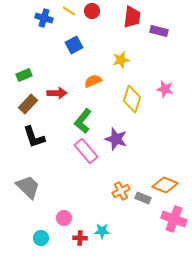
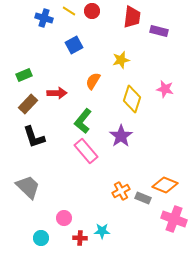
orange semicircle: rotated 36 degrees counterclockwise
purple star: moved 5 px right, 3 px up; rotated 20 degrees clockwise
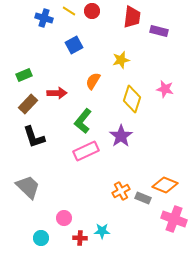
pink rectangle: rotated 75 degrees counterclockwise
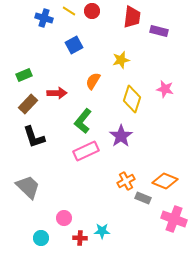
orange diamond: moved 4 px up
orange cross: moved 5 px right, 10 px up
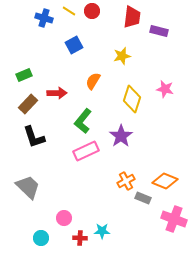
yellow star: moved 1 px right, 4 px up
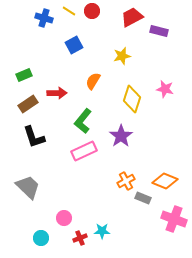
red trapezoid: rotated 125 degrees counterclockwise
brown rectangle: rotated 12 degrees clockwise
pink rectangle: moved 2 px left
red cross: rotated 24 degrees counterclockwise
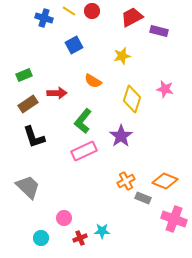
orange semicircle: rotated 90 degrees counterclockwise
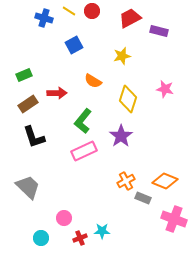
red trapezoid: moved 2 px left, 1 px down
yellow diamond: moved 4 px left
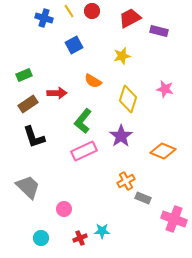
yellow line: rotated 24 degrees clockwise
orange diamond: moved 2 px left, 30 px up
pink circle: moved 9 px up
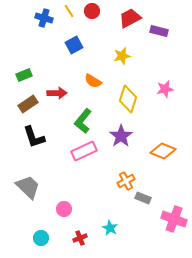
pink star: rotated 24 degrees counterclockwise
cyan star: moved 8 px right, 3 px up; rotated 28 degrees clockwise
